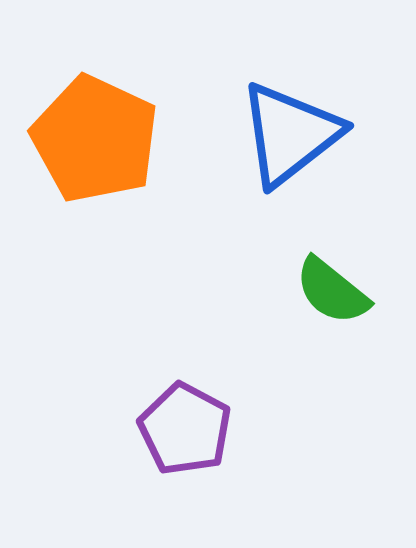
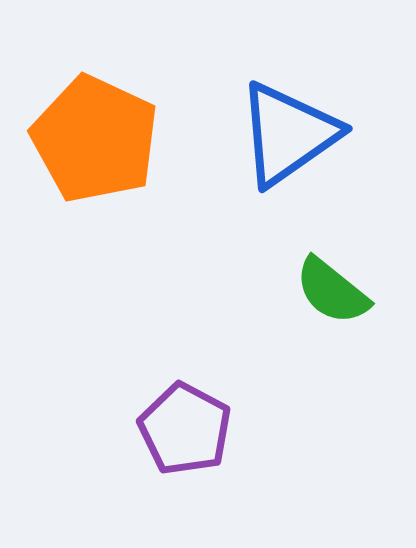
blue triangle: moved 2 px left; rotated 3 degrees clockwise
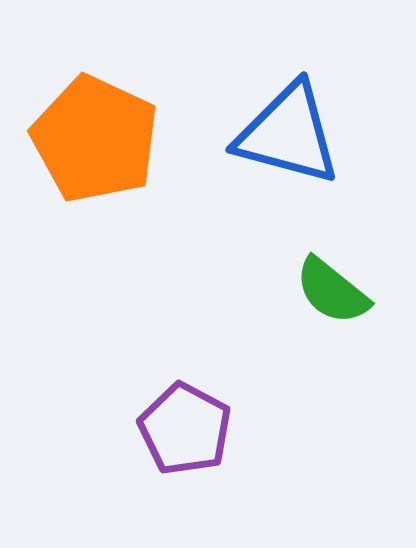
blue triangle: rotated 50 degrees clockwise
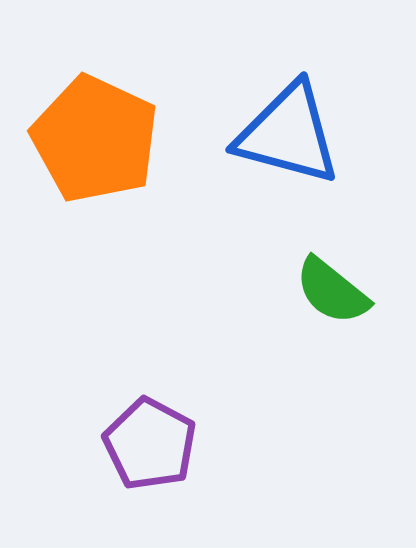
purple pentagon: moved 35 px left, 15 px down
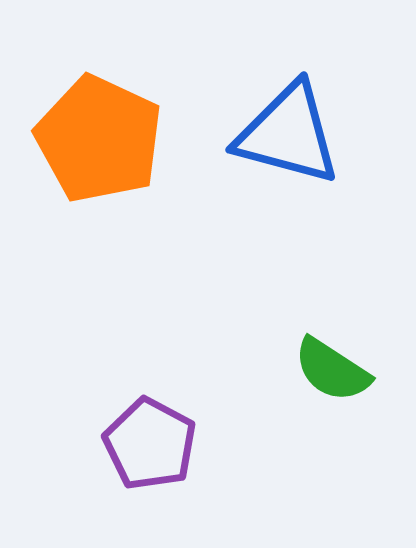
orange pentagon: moved 4 px right
green semicircle: moved 79 px down; rotated 6 degrees counterclockwise
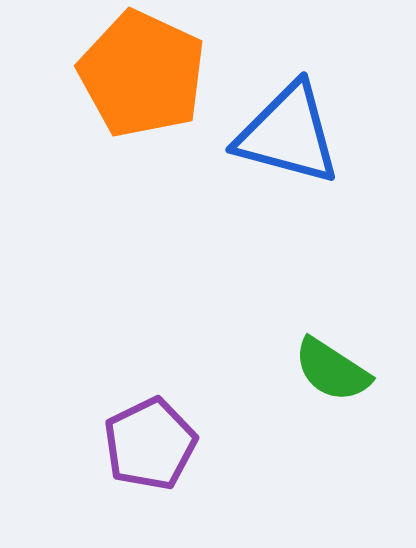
orange pentagon: moved 43 px right, 65 px up
purple pentagon: rotated 18 degrees clockwise
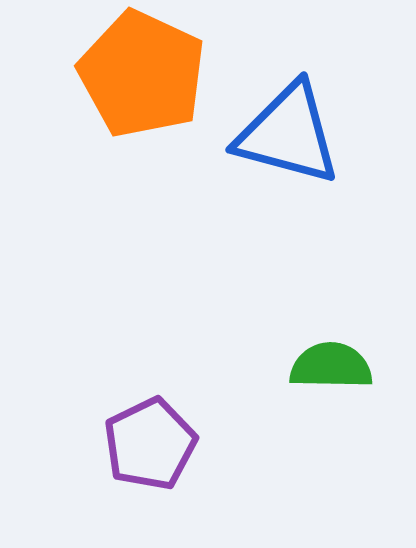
green semicircle: moved 1 px left, 4 px up; rotated 148 degrees clockwise
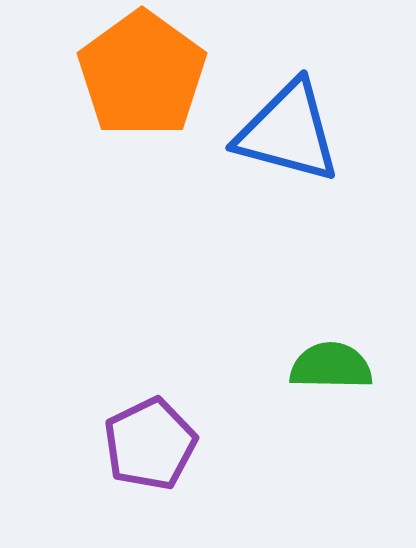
orange pentagon: rotated 11 degrees clockwise
blue triangle: moved 2 px up
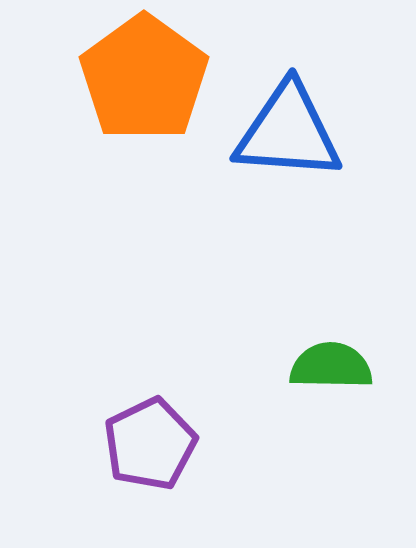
orange pentagon: moved 2 px right, 4 px down
blue triangle: rotated 11 degrees counterclockwise
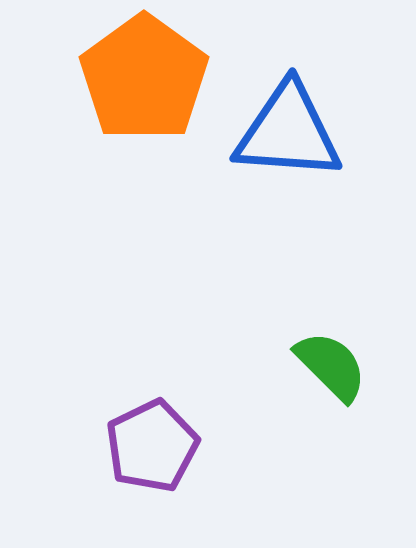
green semicircle: rotated 44 degrees clockwise
purple pentagon: moved 2 px right, 2 px down
